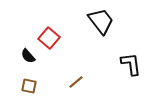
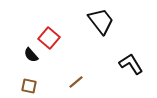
black semicircle: moved 3 px right, 1 px up
black L-shape: rotated 25 degrees counterclockwise
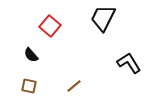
black trapezoid: moved 2 px right, 3 px up; rotated 116 degrees counterclockwise
red square: moved 1 px right, 12 px up
black L-shape: moved 2 px left, 1 px up
brown line: moved 2 px left, 4 px down
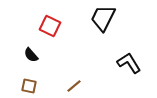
red square: rotated 15 degrees counterclockwise
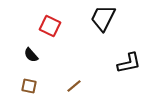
black L-shape: rotated 110 degrees clockwise
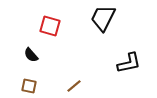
red square: rotated 10 degrees counterclockwise
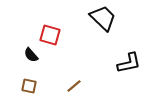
black trapezoid: rotated 108 degrees clockwise
red square: moved 9 px down
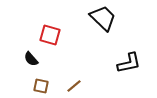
black semicircle: moved 4 px down
brown square: moved 12 px right
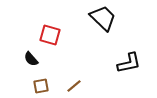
brown square: rotated 21 degrees counterclockwise
